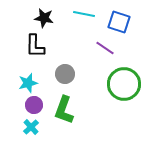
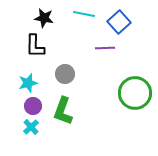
blue square: rotated 30 degrees clockwise
purple line: rotated 36 degrees counterclockwise
green circle: moved 11 px right, 9 px down
purple circle: moved 1 px left, 1 px down
green L-shape: moved 1 px left, 1 px down
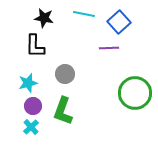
purple line: moved 4 px right
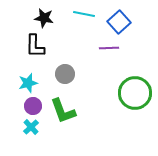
green L-shape: rotated 40 degrees counterclockwise
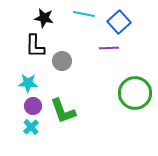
gray circle: moved 3 px left, 13 px up
cyan star: rotated 18 degrees clockwise
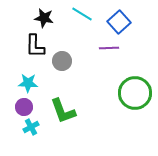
cyan line: moved 2 px left; rotated 20 degrees clockwise
purple circle: moved 9 px left, 1 px down
cyan cross: rotated 14 degrees clockwise
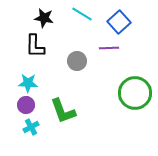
gray circle: moved 15 px right
purple circle: moved 2 px right, 2 px up
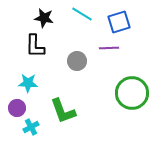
blue square: rotated 25 degrees clockwise
green circle: moved 3 px left
purple circle: moved 9 px left, 3 px down
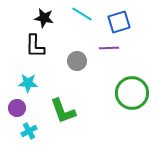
cyan cross: moved 2 px left, 4 px down
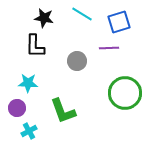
green circle: moved 7 px left
